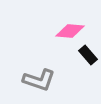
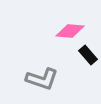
gray L-shape: moved 3 px right, 1 px up
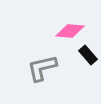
gray L-shape: moved 11 px up; rotated 148 degrees clockwise
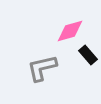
pink diamond: rotated 20 degrees counterclockwise
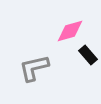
gray L-shape: moved 8 px left
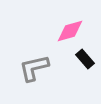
black rectangle: moved 3 px left, 4 px down
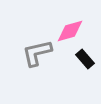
gray L-shape: moved 3 px right, 15 px up
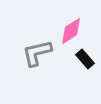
pink diamond: moved 1 px right; rotated 16 degrees counterclockwise
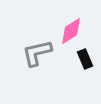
black rectangle: rotated 18 degrees clockwise
